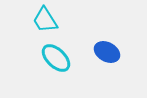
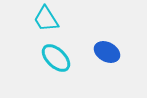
cyan trapezoid: moved 1 px right, 1 px up
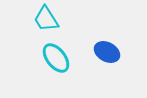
cyan ellipse: rotated 8 degrees clockwise
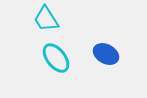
blue ellipse: moved 1 px left, 2 px down
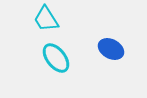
blue ellipse: moved 5 px right, 5 px up
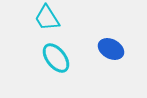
cyan trapezoid: moved 1 px right, 1 px up
